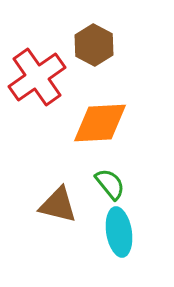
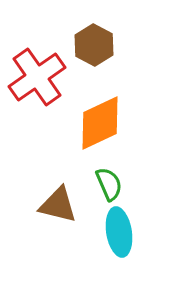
orange diamond: rotated 22 degrees counterclockwise
green semicircle: moved 1 px left; rotated 16 degrees clockwise
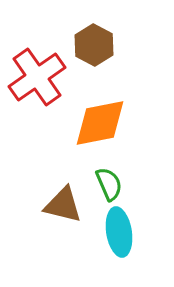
orange diamond: rotated 14 degrees clockwise
brown triangle: moved 5 px right
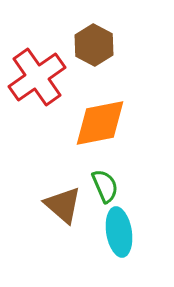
green semicircle: moved 4 px left, 2 px down
brown triangle: rotated 27 degrees clockwise
